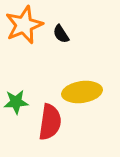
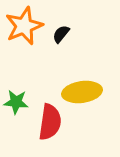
orange star: moved 1 px down
black semicircle: rotated 72 degrees clockwise
green star: rotated 10 degrees clockwise
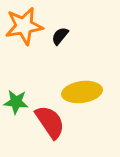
orange star: rotated 12 degrees clockwise
black semicircle: moved 1 px left, 2 px down
red semicircle: rotated 42 degrees counterclockwise
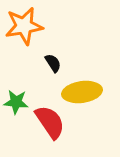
black semicircle: moved 7 px left, 27 px down; rotated 108 degrees clockwise
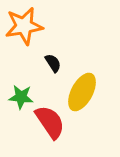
yellow ellipse: rotated 54 degrees counterclockwise
green star: moved 5 px right, 5 px up
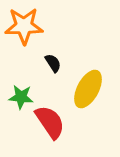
orange star: rotated 9 degrees clockwise
yellow ellipse: moved 6 px right, 3 px up
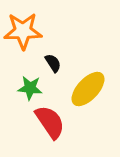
orange star: moved 1 px left, 5 px down
yellow ellipse: rotated 15 degrees clockwise
green star: moved 9 px right, 9 px up
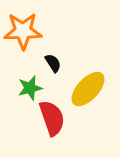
green star: rotated 20 degrees counterclockwise
red semicircle: moved 2 px right, 4 px up; rotated 15 degrees clockwise
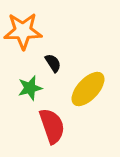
red semicircle: moved 8 px down
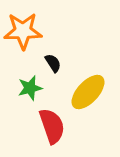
yellow ellipse: moved 3 px down
